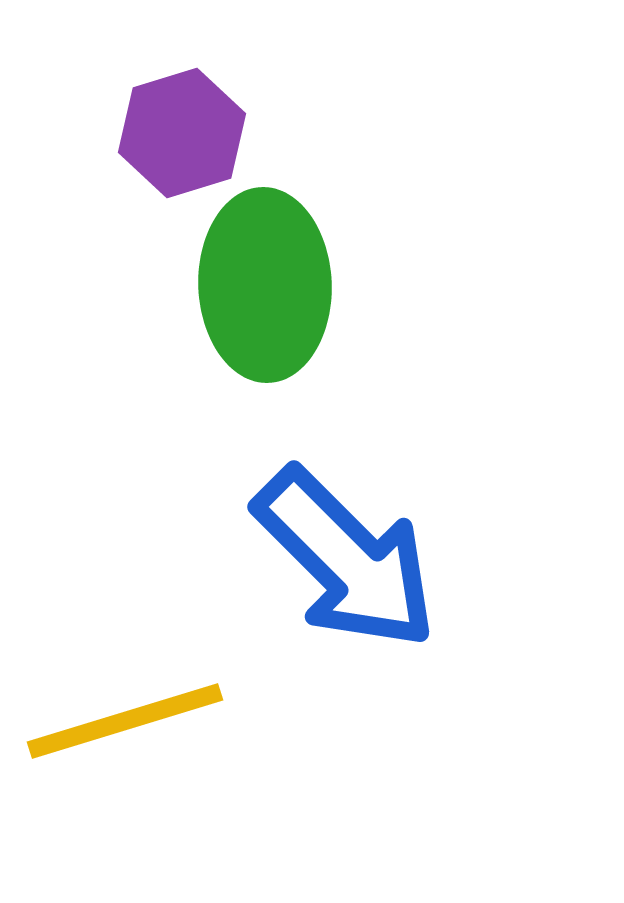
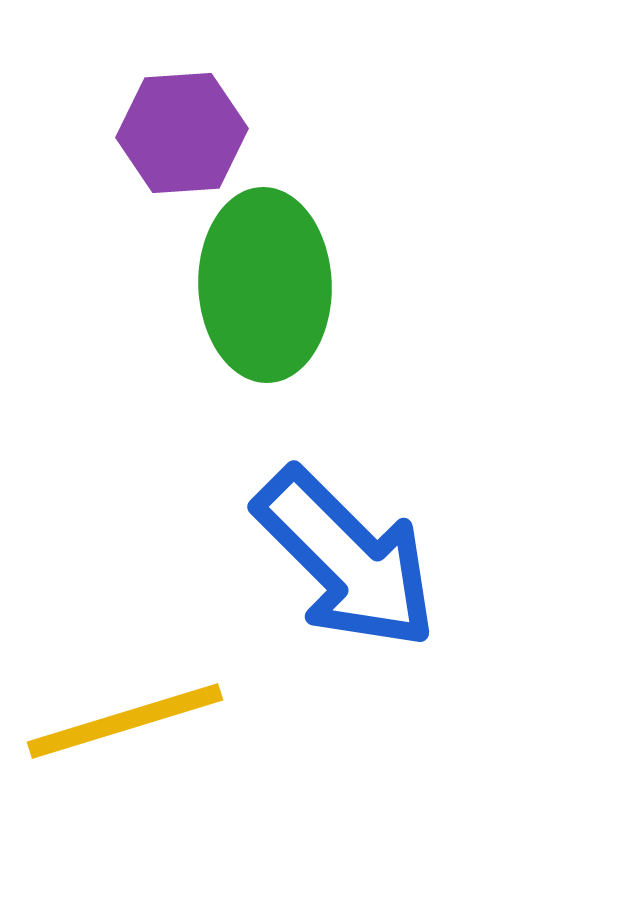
purple hexagon: rotated 13 degrees clockwise
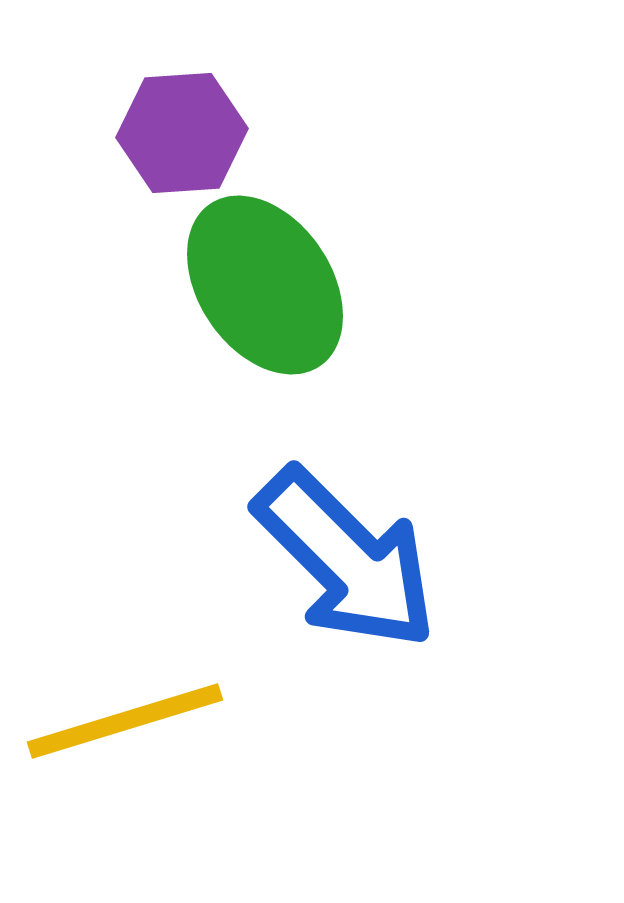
green ellipse: rotated 32 degrees counterclockwise
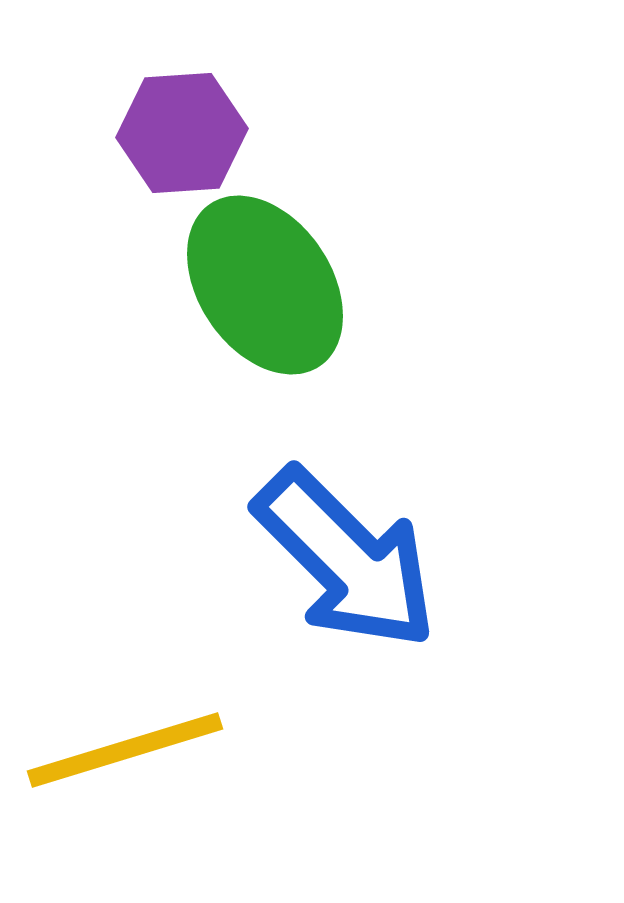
yellow line: moved 29 px down
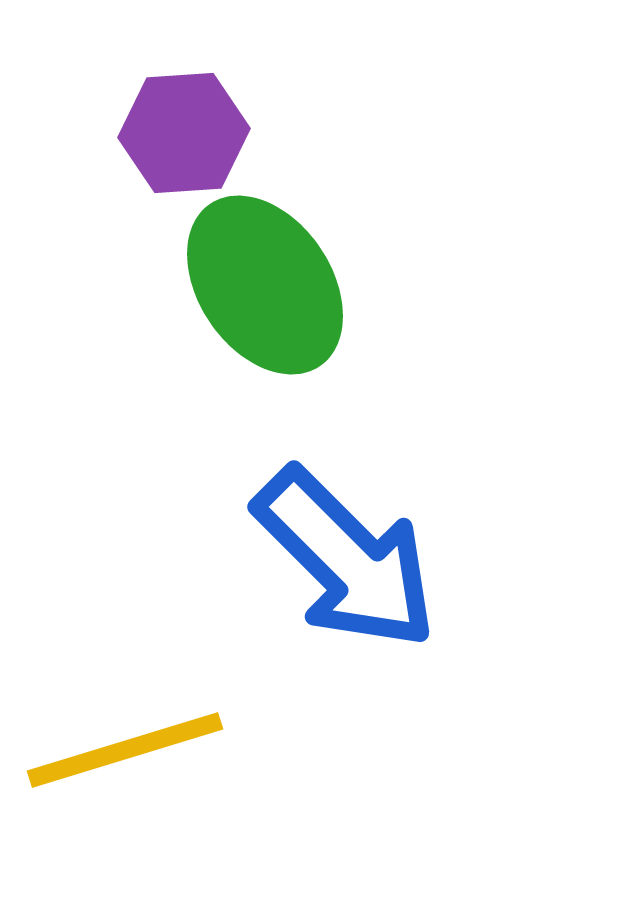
purple hexagon: moved 2 px right
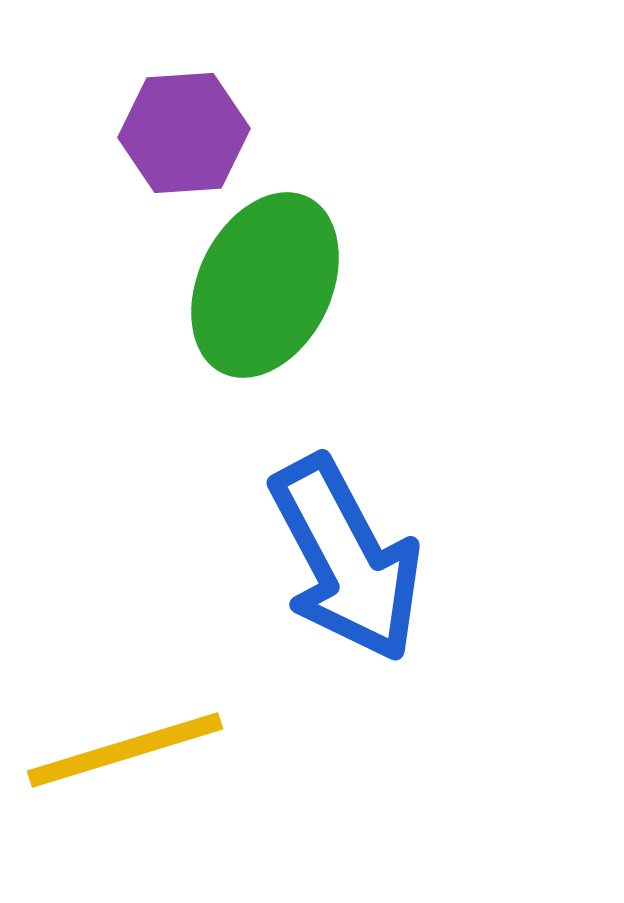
green ellipse: rotated 60 degrees clockwise
blue arrow: rotated 17 degrees clockwise
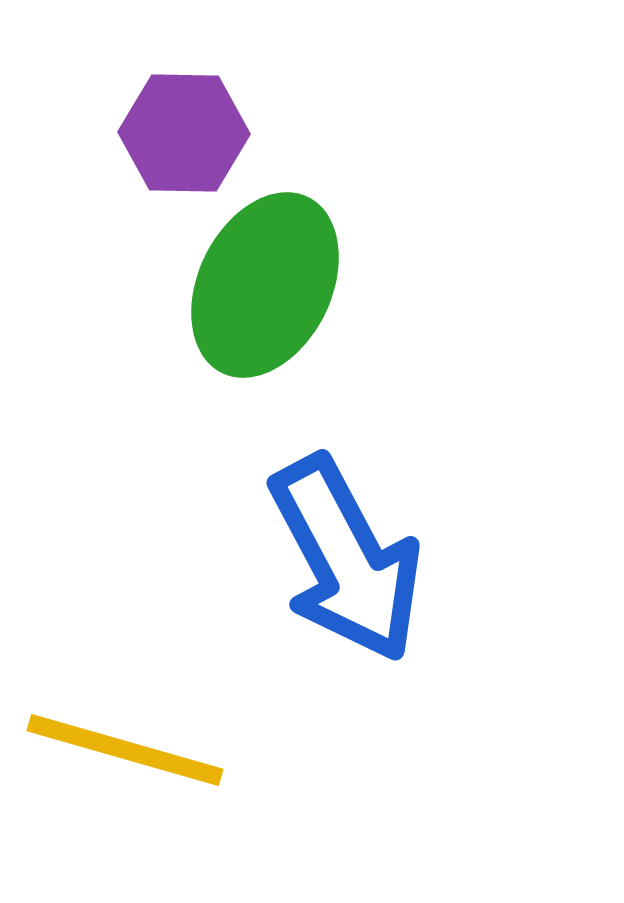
purple hexagon: rotated 5 degrees clockwise
yellow line: rotated 33 degrees clockwise
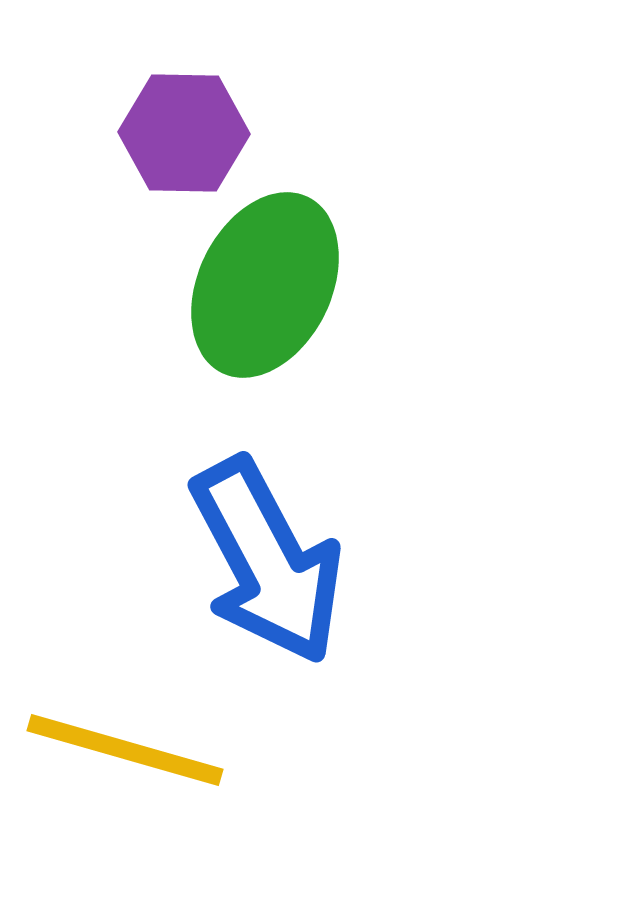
blue arrow: moved 79 px left, 2 px down
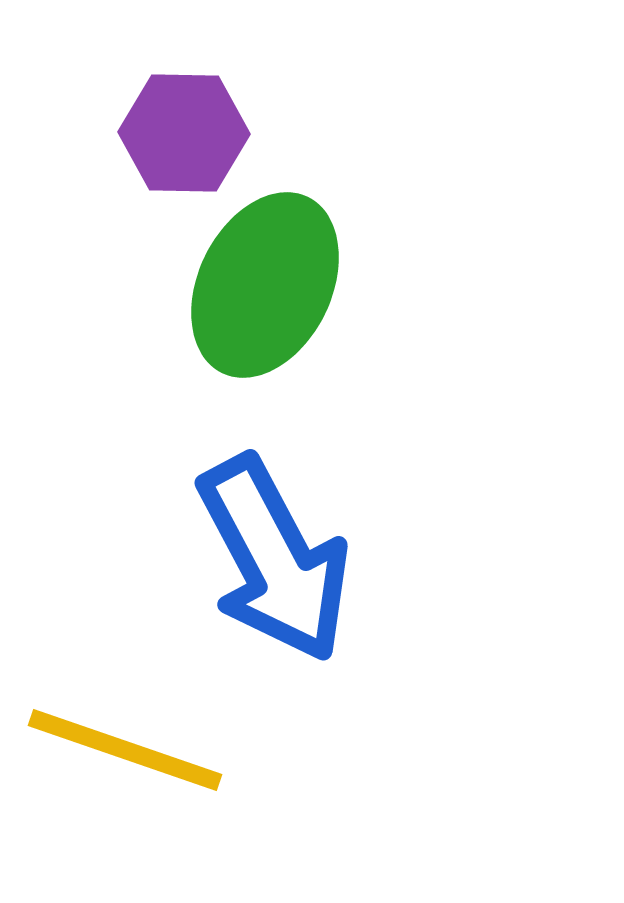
blue arrow: moved 7 px right, 2 px up
yellow line: rotated 3 degrees clockwise
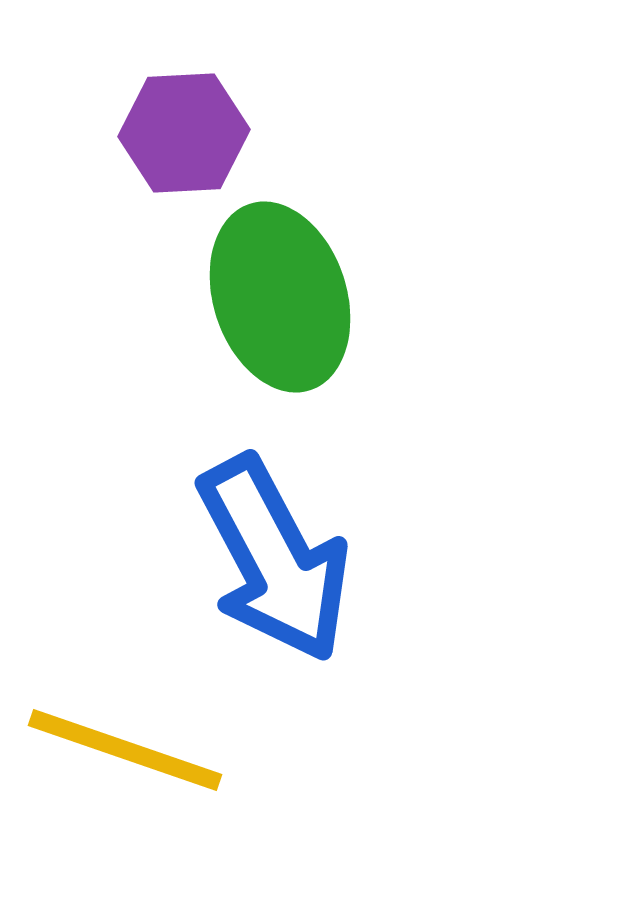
purple hexagon: rotated 4 degrees counterclockwise
green ellipse: moved 15 px right, 12 px down; rotated 44 degrees counterclockwise
